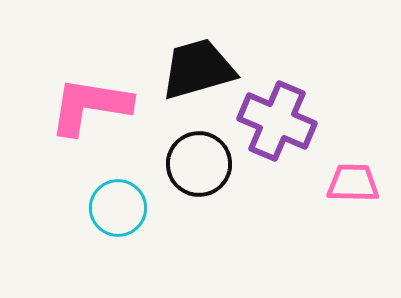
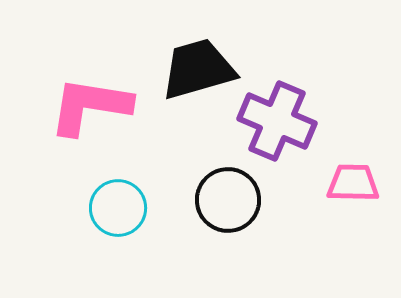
black circle: moved 29 px right, 36 px down
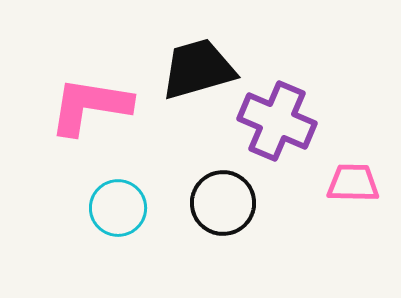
black circle: moved 5 px left, 3 px down
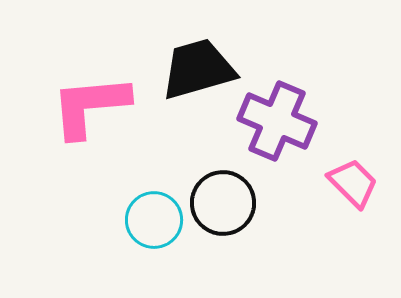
pink L-shape: rotated 14 degrees counterclockwise
pink trapezoid: rotated 44 degrees clockwise
cyan circle: moved 36 px right, 12 px down
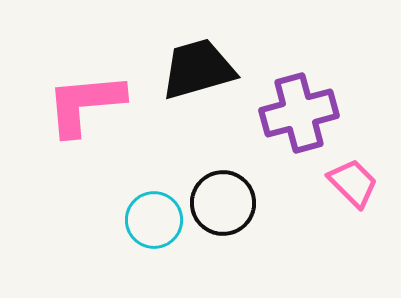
pink L-shape: moved 5 px left, 2 px up
purple cross: moved 22 px right, 8 px up; rotated 38 degrees counterclockwise
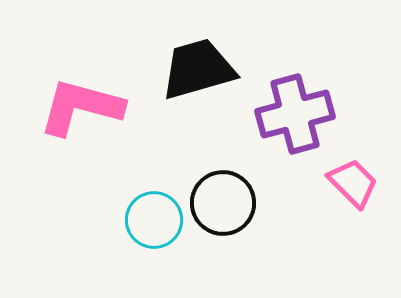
pink L-shape: moved 4 px left, 3 px down; rotated 20 degrees clockwise
purple cross: moved 4 px left, 1 px down
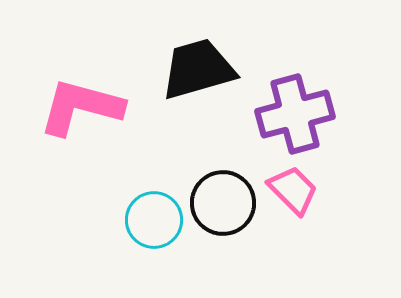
pink trapezoid: moved 60 px left, 7 px down
